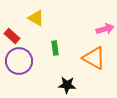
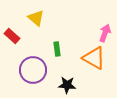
yellow triangle: rotated 12 degrees clockwise
pink arrow: moved 4 px down; rotated 54 degrees counterclockwise
green rectangle: moved 2 px right, 1 px down
purple circle: moved 14 px right, 9 px down
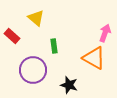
green rectangle: moved 3 px left, 3 px up
black star: moved 2 px right; rotated 12 degrees clockwise
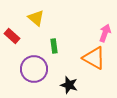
purple circle: moved 1 px right, 1 px up
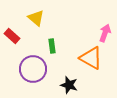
green rectangle: moved 2 px left
orange triangle: moved 3 px left
purple circle: moved 1 px left
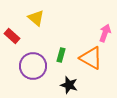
green rectangle: moved 9 px right, 9 px down; rotated 24 degrees clockwise
purple circle: moved 3 px up
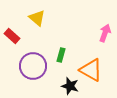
yellow triangle: moved 1 px right
orange triangle: moved 12 px down
black star: moved 1 px right, 1 px down
